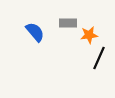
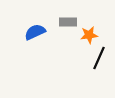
gray rectangle: moved 1 px up
blue semicircle: rotated 75 degrees counterclockwise
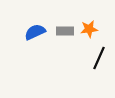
gray rectangle: moved 3 px left, 9 px down
orange star: moved 6 px up
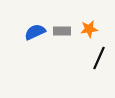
gray rectangle: moved 3 px left
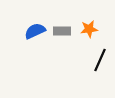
blue semicircle: moved 1 px up
black line: moved 1 px right, 2 px down
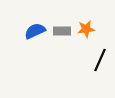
orange star: moved 3 px left
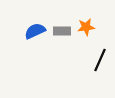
orange star: moved 2 px up
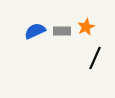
orange star: rotated 18 degrees counterclockwise
black line: moved 5 px left, 2 px up
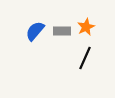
blue semicircle: rotated 25 degrees counterclockwise
black line: moved 10 px left
